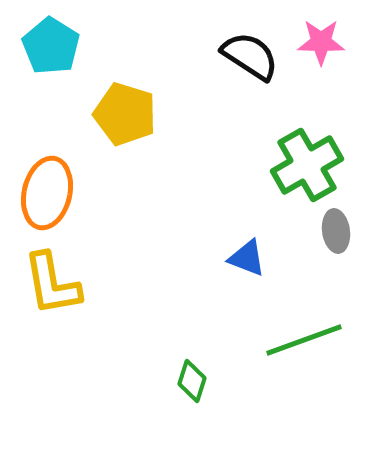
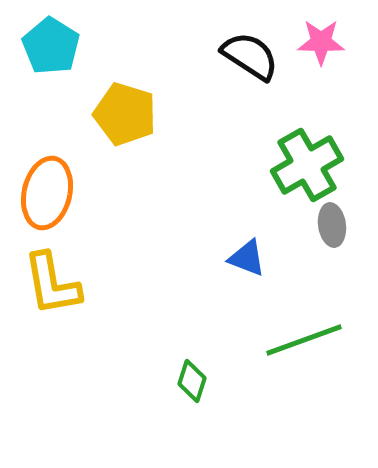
gray ellipse: moved 4 px left, 6 px up
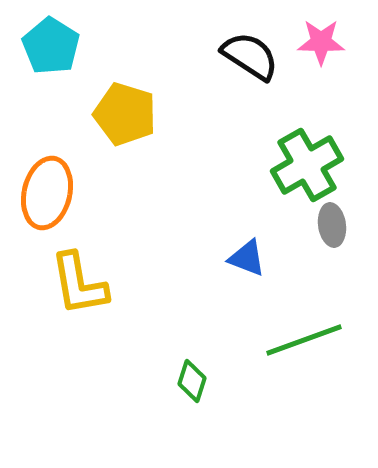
yellow L-shape: moved 27 px right
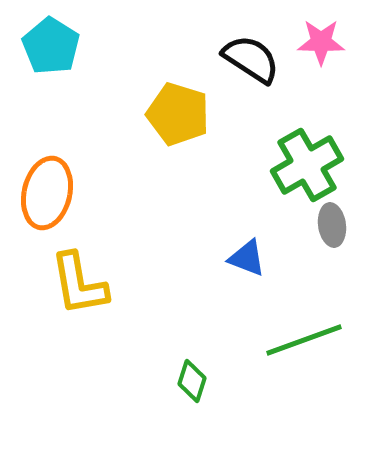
black semicircle: moved 1 px right, 3 px down
yellow pentagon: moved 53 px right
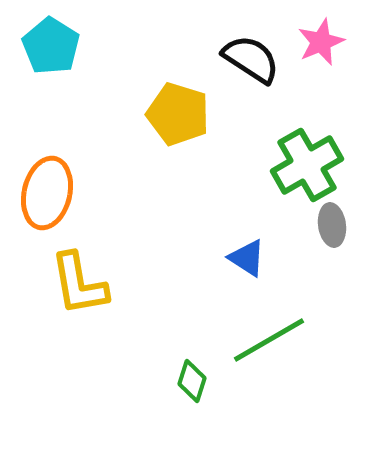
pink star: rotated 24 degrees counterclockwise
blue triangle: rotated 12 degrees clockwise
green line: moved 35 px left; rotated 10 degrees counterclockwise
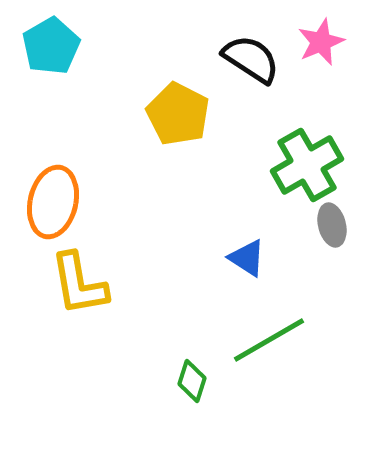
cyan pentagon: rotated 10 degrees clockwise
yellow pentagon: rotated 10 degrees clockwise
orange ellipse: moved 6 px right, 9 px down
gray ellipse: rotated 6 degrees counterclockwise
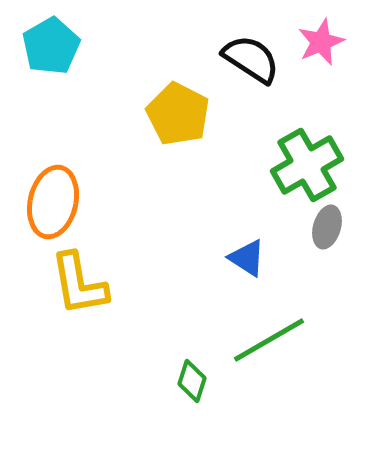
gray ellipse: moved 5 px left, 2 px down; rotated 30 degrees clockwise
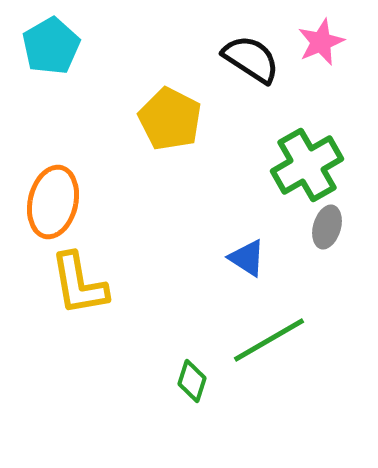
yellow pentagon: moved 8 px left, 5 px down
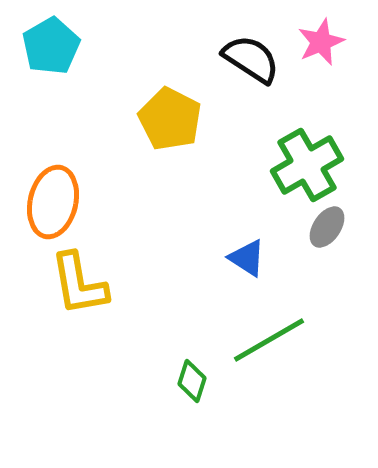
gray ellipse: rotated 18 degrees clockwise
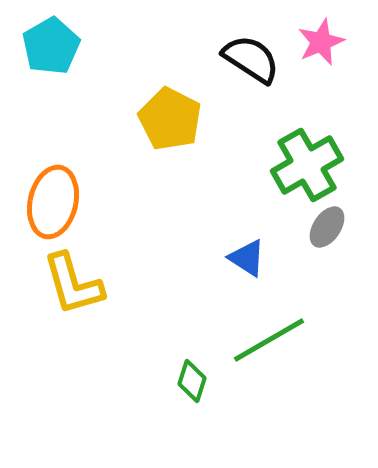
yellow L-shape: moved 6 px left; rotated 6 degrees counterclockwise
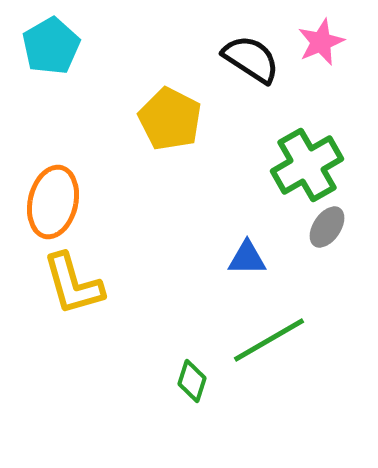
blue triangle: rotated 33 degrees counterclockwise
